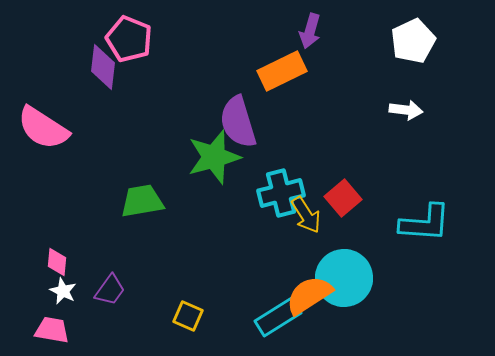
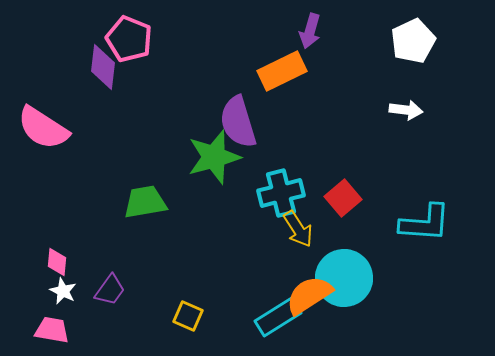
green trapezoid: moved 3 px right, 1 px down
yellow arrow: moved 8 px left, 14 px down
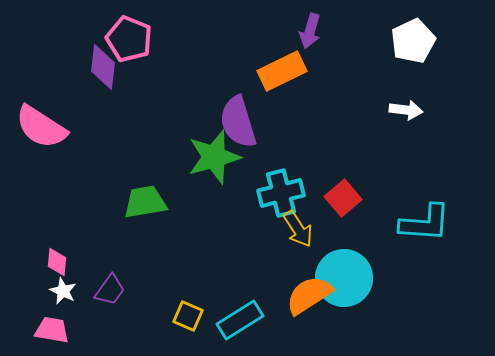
pink semicircle: moved 2 px left, 1 px up
cyan rectangle: moved 38 px left, 3 px down
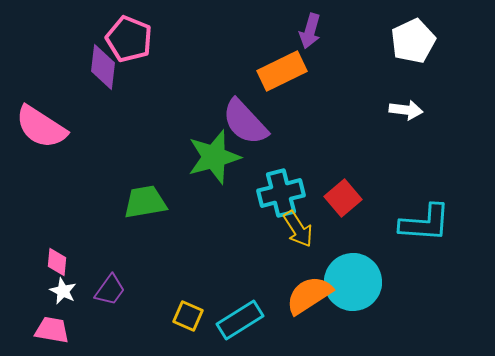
purple semicircle: moved 7 px right; rotated 26 degrees counterclockwise
cyan circle: moved 9 px right, 4 px down
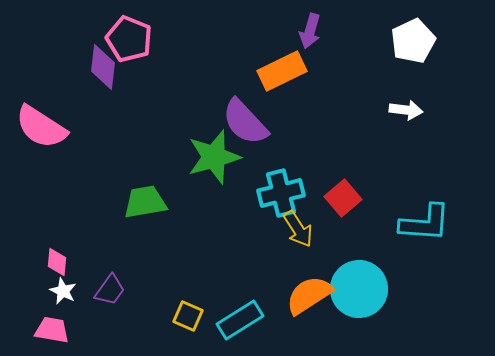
cyan circle: moved 6 px right, 7 px down
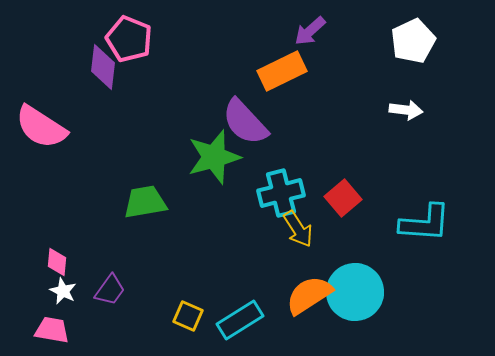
purple arrow: rotated 32 degrees clockwise
cyan circle: moved 4 px left, 3 px down
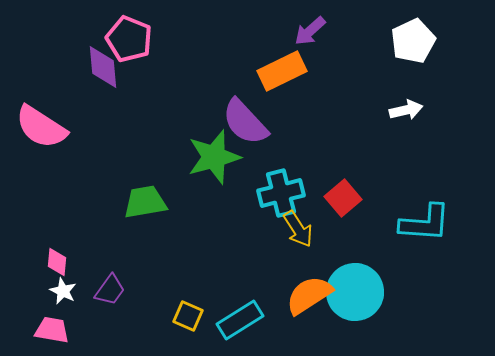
purple diamond: rotated 12 degrees counterclockwise
white arrow: rotated 20 degrees counterclockwise
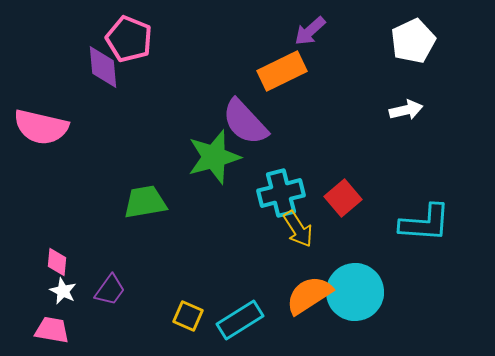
pink semicircle: rotated 20 degrees counterclockwise
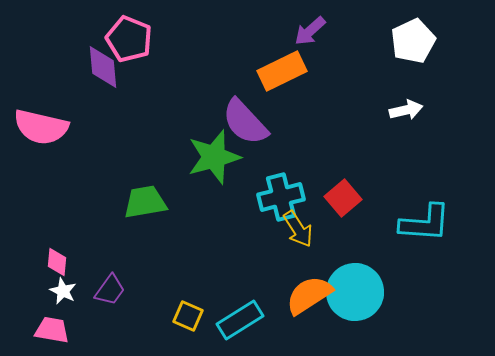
cyan cross: moved 4 px down
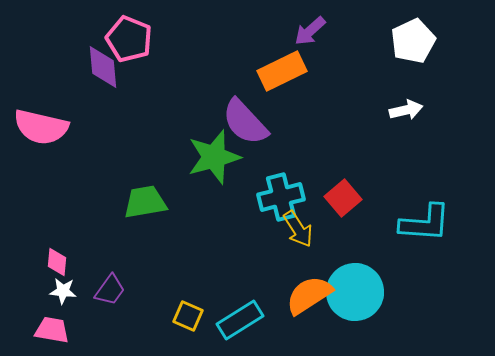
white star: rotated 20 degrees counterclockwise
